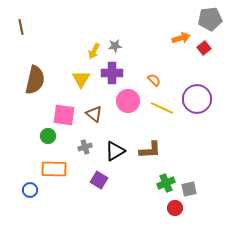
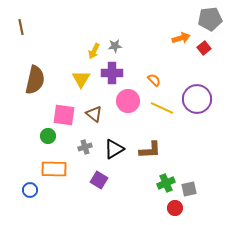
black triangle: moved 1 px left, 2 px up
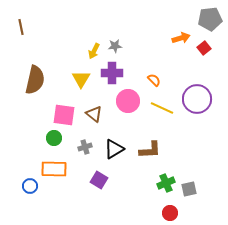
green circle: moved 6 px right, 2 px down
blue circle: moved 4 px up
red circle: moved 5 px left, 5 px down
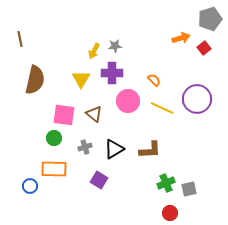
gray pentagon: rotated 10 degrees counterclockwise
brown line: moved 1 px left, 12 px down
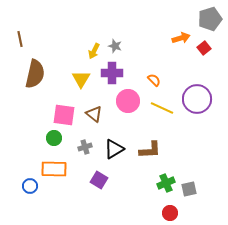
gray star: rotated 24 degrees clockwise
brown semicircle: moved 6 px up
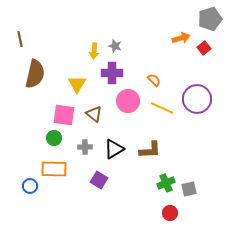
yellow arrow: rotated 21 degrees counterclockwise
yellow triangle: moved 4 px left, 5 px down
gray cross: rotated 16 degrees clockwise
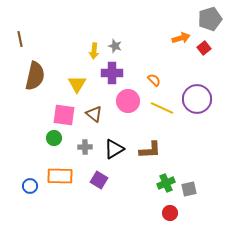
brown semicircle: moved 2 px down
orange rectangle: moved 6 px right, 7 px down
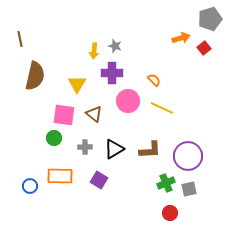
purple circle: moved 9 px left, 57 px down
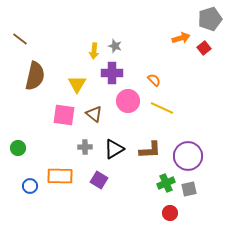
brown line: rotated 42 degrees counterclockwise
green circle: moved 36 px left, 10 px down
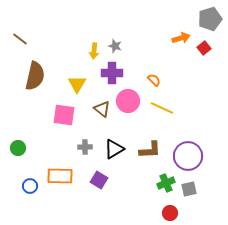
brown triangle: moved 8 px right, 5 px up
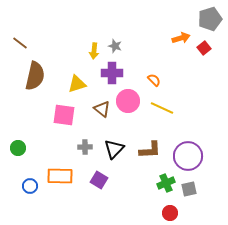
brown line: moved 4 px down
yellow triangle: rotated 42 degrees clockwise
black triangle: rotated 15 degrees counterclockwise
